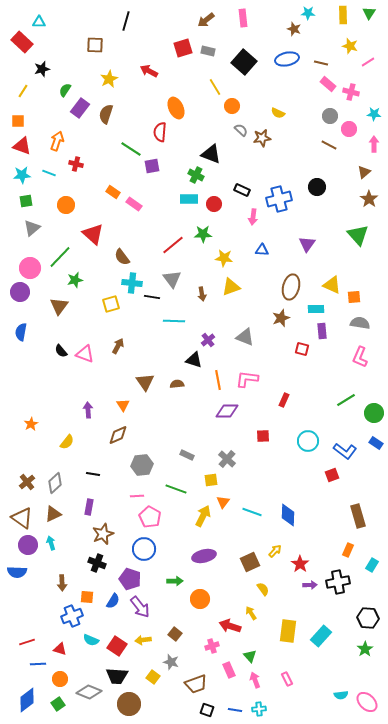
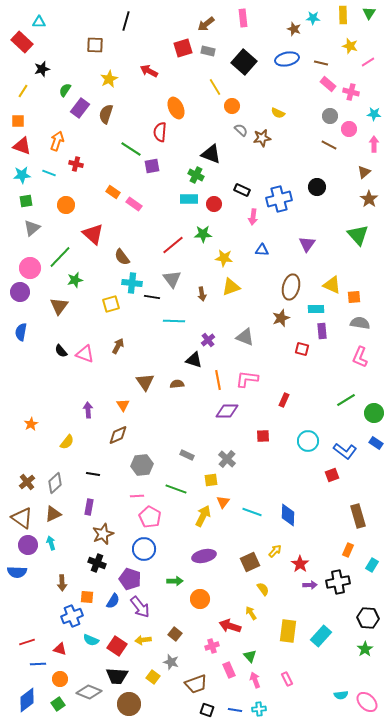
cyan star at (308, 13): moved 5 px right, 5 px down
brown arrow at (206, 20): moved 4 px down
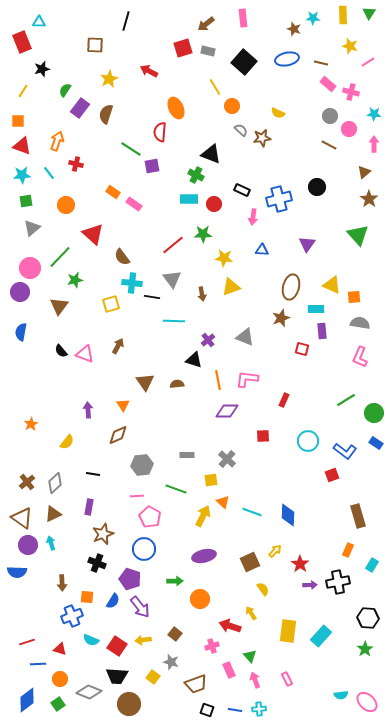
red rectangle at (22, 42): rotated 25 degrees clockwise
cyan line at (49, 173): rotated 32 degrees clockwise
gray rectangle at (187, 455): rotated 24 degrees counterclockwise
orange triangle at (223, 502): rotated 24 degrees counterclockwise
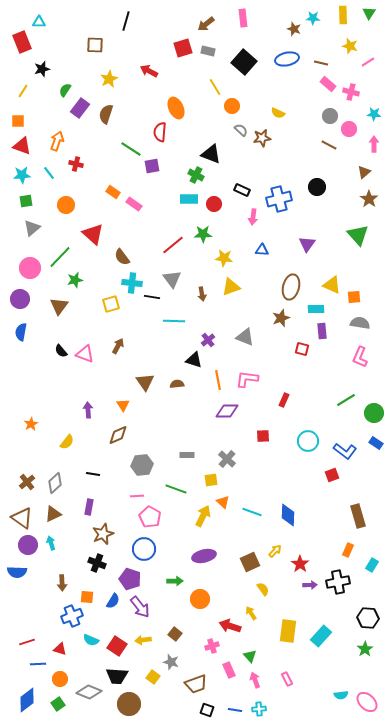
purple circle at (20, 292): moved 7 px down
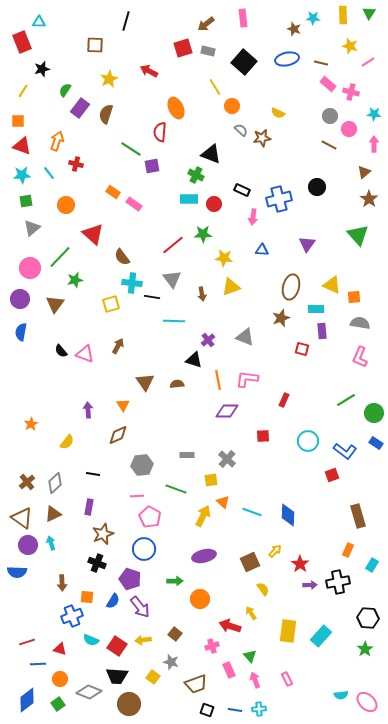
brown triangle at (59, 306): moved 4 px left, 2 px up
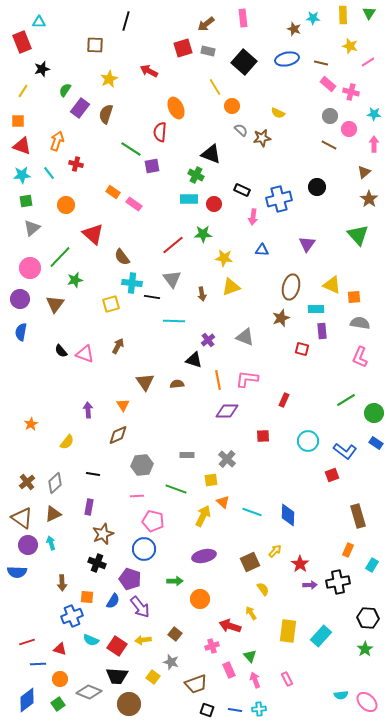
pink pentagon at (150, 517): moved 3 px right, 4 px down; rotated 15 degrees counterclockwise
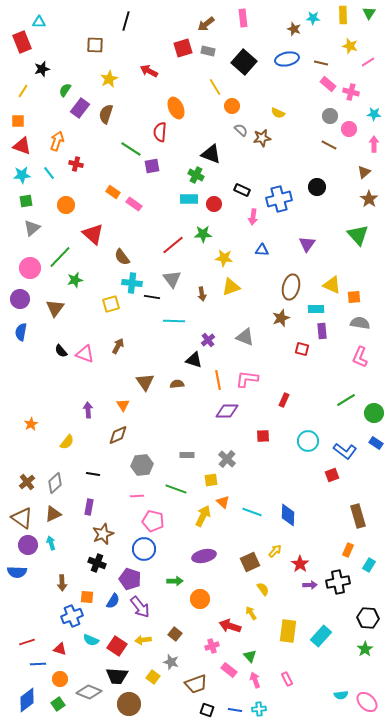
brown triangle at (55, 304): moved 4 px down
cyan rectangle at (372, 565): moved 3 px left
pink rectangle at (229, 670): rotated 28 degrees counterclockwise
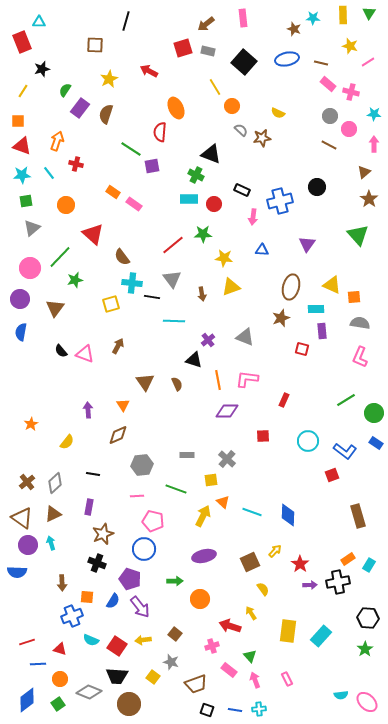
blue cross at (279, 199): moved 1 px right, 2 px down
brown semicircle at (177, 384): rotated 72 degrees clockwise
orange rectangle at (348, 550): moved 9 px down; rotated 32 degrees clockwise
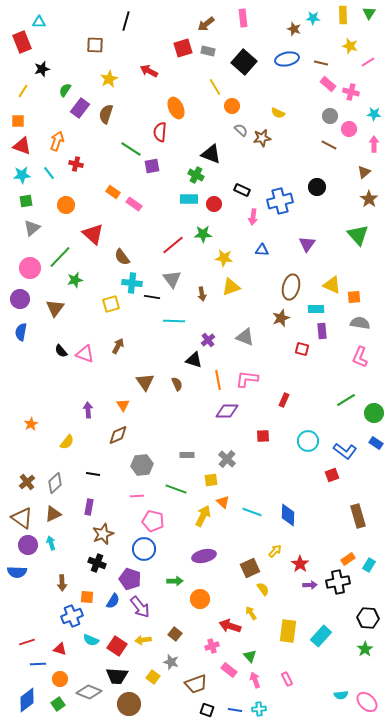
brown square at (250, 562): moved 6 px down
